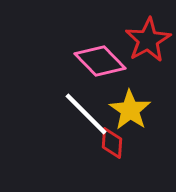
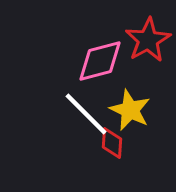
pink diamond: rotated 60 degrees counterclockwise
yellow star: rotated 9 degrees counterclockwise
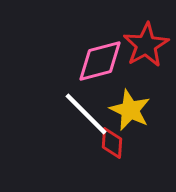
red star: moved 2 px left, 5 px down
